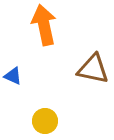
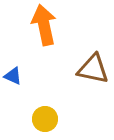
yellow circle: moved 2 px up
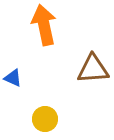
brown triangle: rotated 16 degrees counterclockwise
blue triangle: moved 2 px down
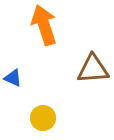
orange arrow: rotated 6 degrees counterclockwise
yellow circle: moved 2 px left, 1 px up
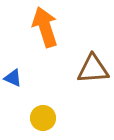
orange arrow: moved 1 px right, 2 px down
